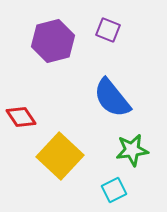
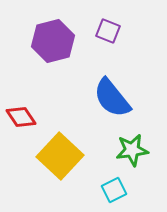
purple square: moved 1 px down
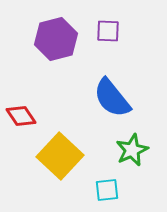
purple square: rotated 20 degrees counterclockwise
purple hexagon: moved 3 px right, 2 px up
red diamond: moved 1 px up
green star: rotated 16 degrees counterclockwise
cyan square: moved 7 px left; rotated 20 degrees clockwise
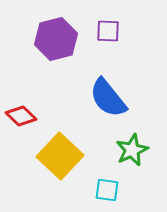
blue semicircle: moved 4 px left
red diamond: rotated 12 degrees counterclockwise
cyan square: rotated 15 degrees clockwise
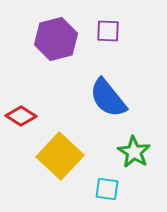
red diamond: rotated 12 degrees counterclockwise
green star: moved 2 px right, 2 px down; rotated 16 degrees counterclockwise
cyan square: moved 1 px up
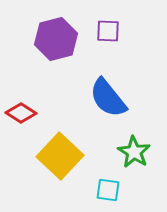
red diamond: moved 3 px up
cyan square: moved 1 px right, 1 px down
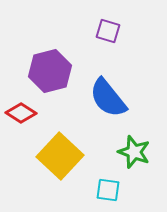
purple square: rotated 15 degrees clockwise
purple hexagon: moved 6 px left, 32 px down
green star: rotated 12 degrees counterclockwise
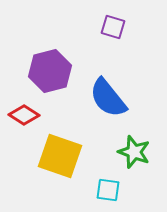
purple square: moved 5 px right, 4 px up
red diamond: moved 3 px right, 2 px down
yellow square: rotated 24 degrees counterclockwise
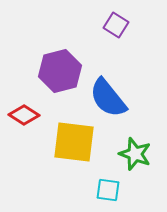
purple square: moved 3 px right, 2 px up; rotated 15 degrees clockwise
purple hexagon: moved 10 px right
green star: moved 1 px right, 2 px down
yellow square: moved 14 px right, 14 px up; rotated 12 degrees counterclockwise
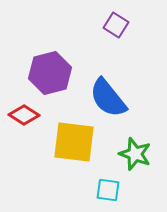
purple hexagon: moved 10 px left, 2 px down
